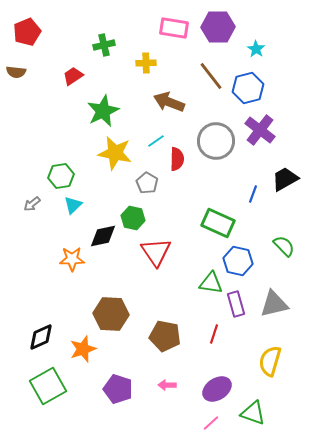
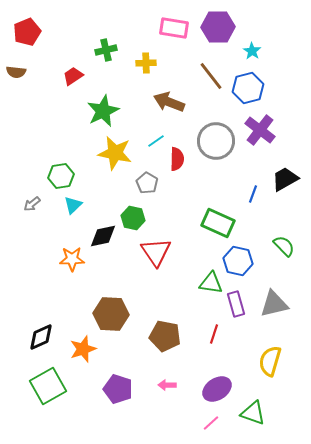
green cross at (104, 45): moved 2 px right, 5 px down
cyan star at (256, 49): moved 4 px left, 2 px down
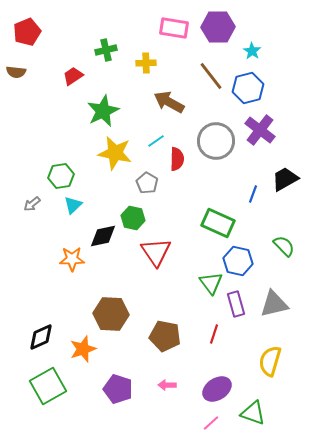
brown arrow at (169, 102): rotated 8 degrees clockwise
green triangle at (211, 283): rotated 45 degrees clockwise
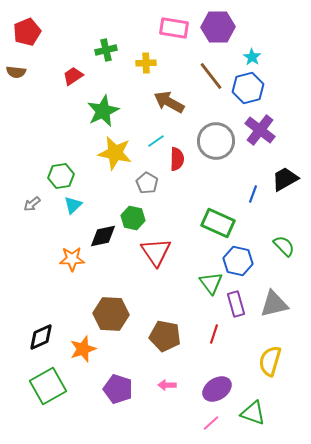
cyan star at (252, 51): moved 6 px down
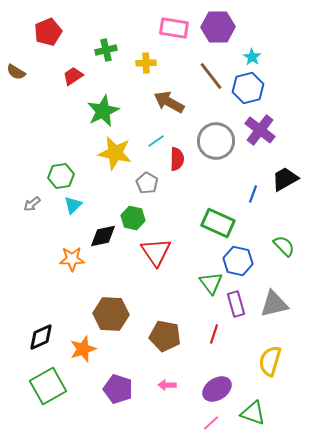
red pentagon at (27, 32): moved 21 px right
brown semicircle at (16, 72): rotated 24 degrees clockwise
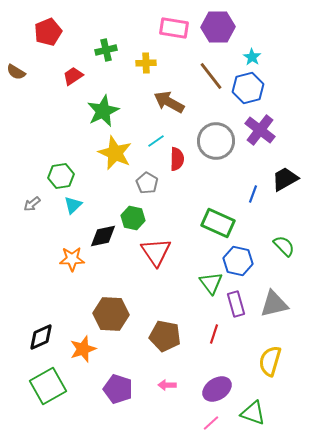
yellow star at (115, 153): rotated 12 degrees clockwise
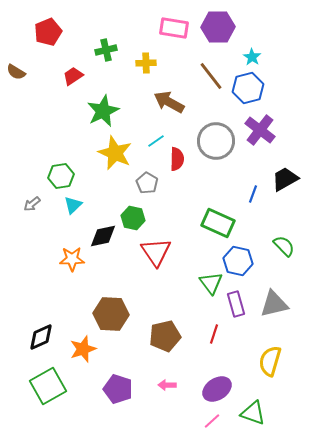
brown pentagon at (165, 336): rotated 24 degrees counterclockwise
pink line at (211, 423): moved 1 px right, 2 px up
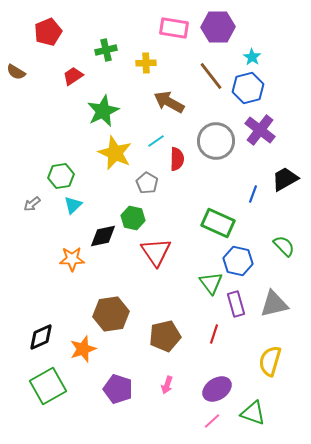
brown hexagon at (111, 314): rotated 12 degrees counterclockwise
pink arrow at (167, 385): rotated 72 degrees counterclockwise
